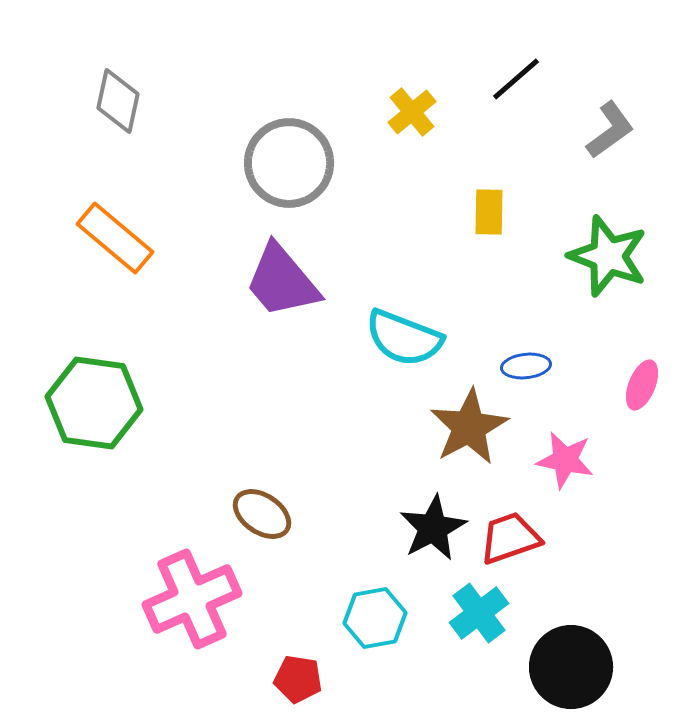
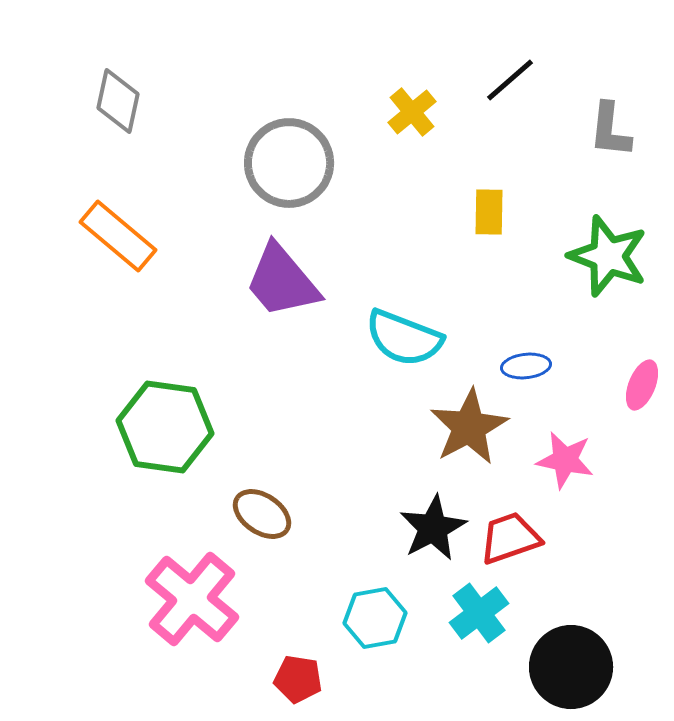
black line: moved 6 px left, 1 px down
gray L-shape: rotated 132 degrees clockwise
orange rectangle: moved 3 px right, 2 px up
green hexagon: moved 71 px right, 24 px down
pink cross: rotated 26 degrees counterclockwise
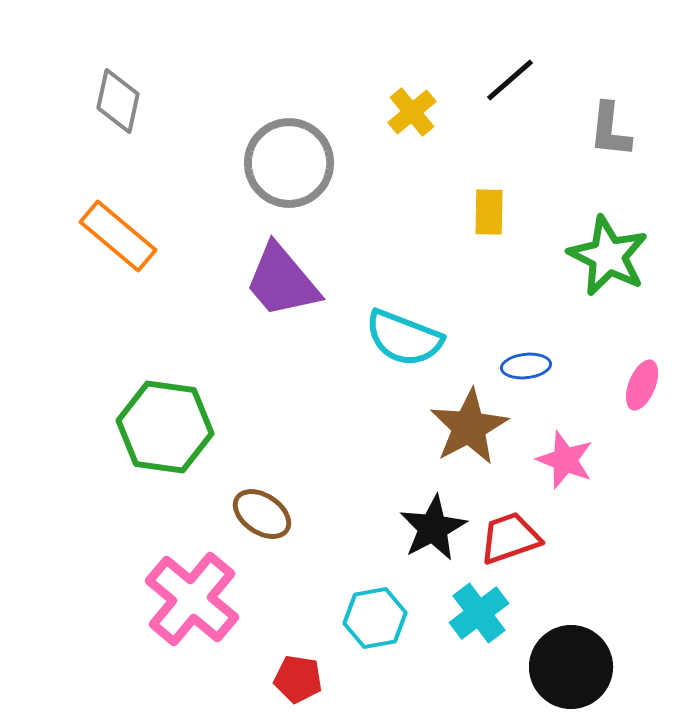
green star: rotated 6 degrees clockwise
pink star: rotated 10 degrees clockwise
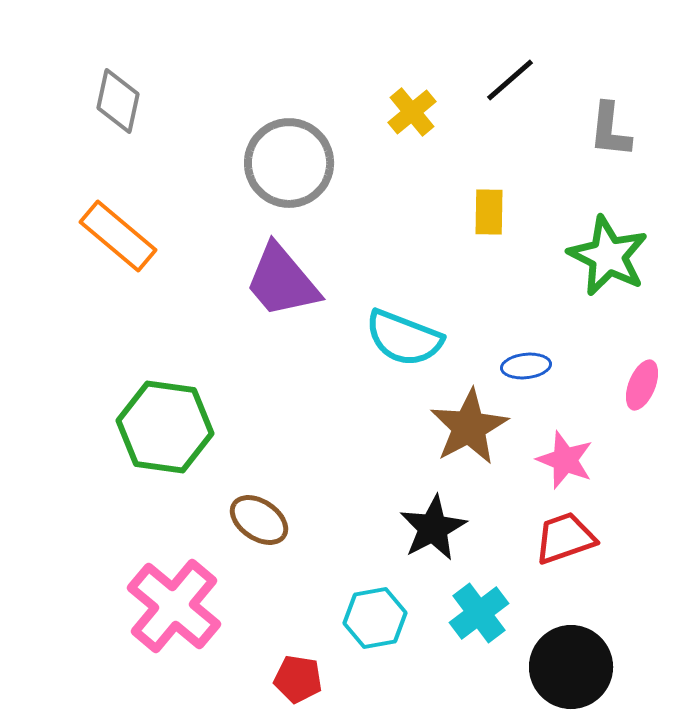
brown ellipse: moved 3 px left, 6 px down
red trapezoid: moved 55 px right
pink cross: moved 18 px left, 7 px down
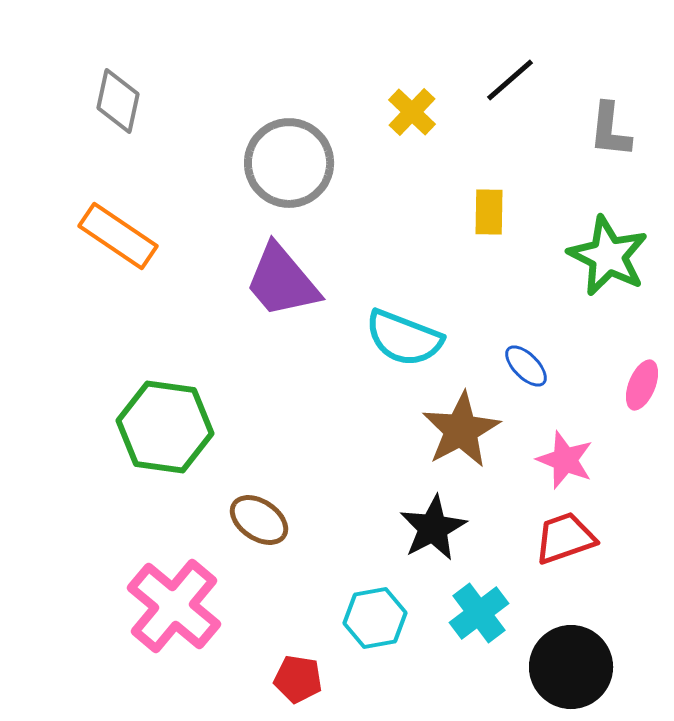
yellow cross: rotated 6 degrees counterclockwise
orange rectangle: rotated 6 degrees counterclockwise
blue ellipse: rotated 51 degrees clockwise
brown star: moved 8 px left, 3 px down
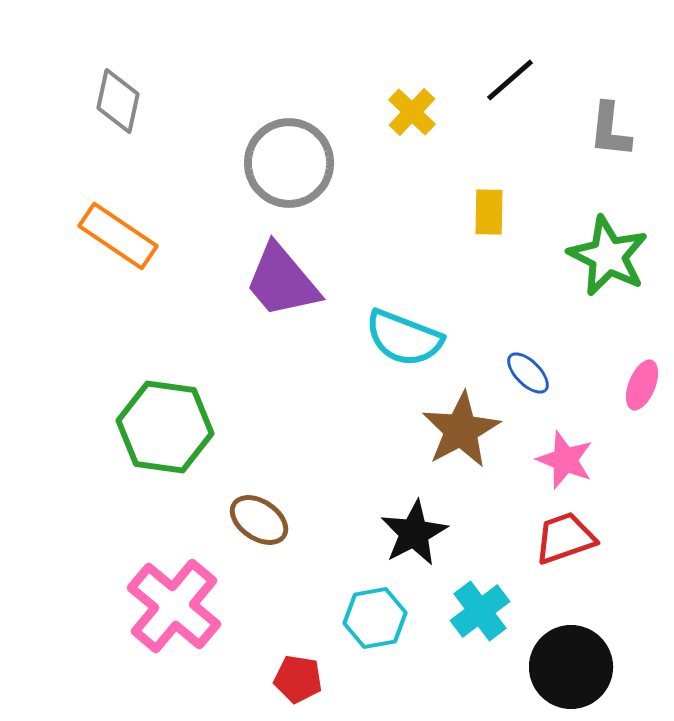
blue ellipse: moved 2 px right, 7 px down
black star: moved 19 px left, 5 px down
cyan cross: moved 1 px right, 2 px up
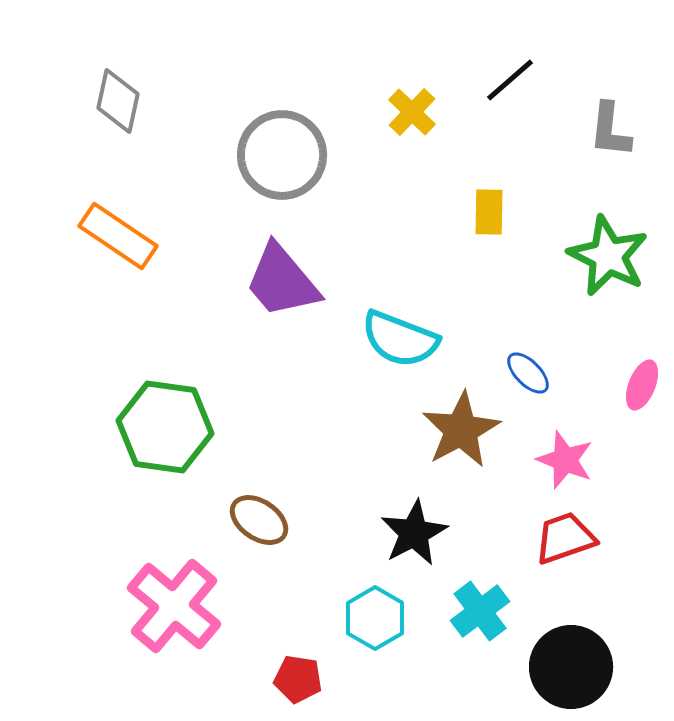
gray circle: moved 7 px left, 8 px up
cyan semicircle: moved 4 px left, 1 px down
cyan hexagon: rotated 20 degrees counterclockwise
